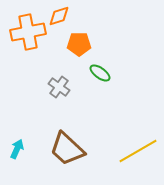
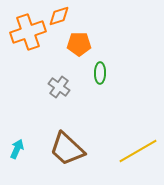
orange cross: rotated 8 degrees counterclockwise
green ellipse: rotated 55 degrees clockwise
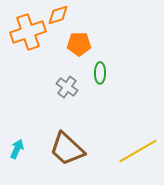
orange diamond: moved 1 px left, 1 px up
gray cross: moved 8 px right
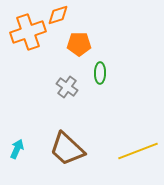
yellow line: rotated 9 degrees clockwise
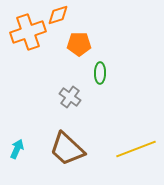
gray cross: moved 3 px right, 10 px down
yellow line: moved 2 px left, 2 px up
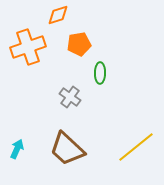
orange cross: moved 15 px down
orange pentagon: rotated 10 degrees counterclockwise
yellow line: moved 2 px up; rotated 18 degrees counterclockwise
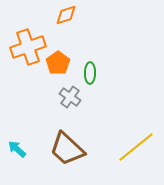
orange diamond: moved 8 px right
orange pentagon: moved 21 px left, 19 px down; rotated 25 degrees counterclockwise
green ellipse: moved 10 px left
cyan arrow: rotated 72 degrees counterclockwise
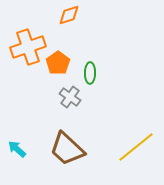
orange diamond: moved 3 px right
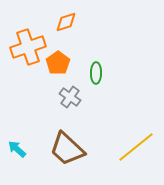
orange diamond: moved 3 px left, 7 px down
green ellipse: moved 6 px right
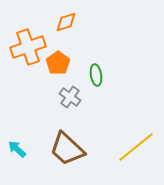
green ellipse: moved 2 px down; rotated 10 degrees counterclockwise
